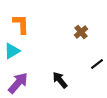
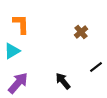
black line: moved 1 px left, 3 px down
black arrow: moved 3 px right, 1 px down
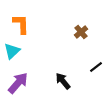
cyan triangle: rotated 12 degrees counterclockwise
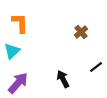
orange L-shape: moved 1 px left, 1 px up
black arrow: moved 2 px up; rotated 12 degrees clockwise
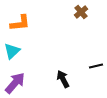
orange L-shape: rotated 85 degrees clockwise
brown cross: moved 20 px up
black line: moved 1 px up; rotated 24 degrees clockwise
purple arrow: moved 3 px left
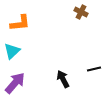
brown cross: rotated 24 degrees counterclockwise
black line: moved 2 px left, 3 px down
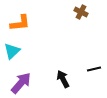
purple arrow: moved 6 px right
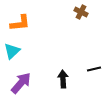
black arrow: rotated 24 degrees clockwise
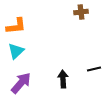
brown cross: rotated 32 degrees counterclockwise
orange L-shape: moved 4 px left, 3 px down
cyan triangle: moved 4 px right
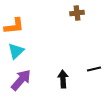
brown cross: moved 4 px left, 1 px down
orange L-shape: moved 2 px left
purple arrow: moved 3 px up
